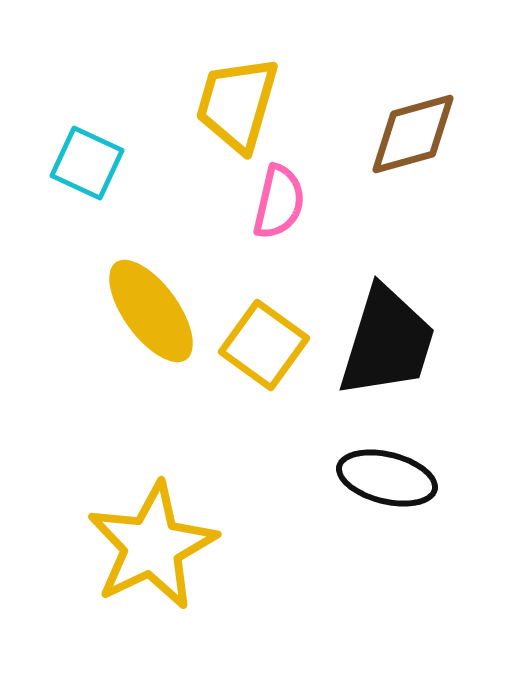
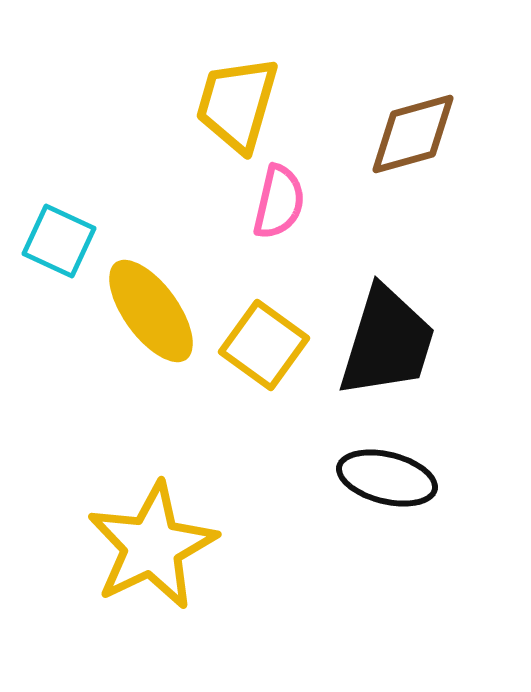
cyan square: moved 28 px left, 78 px down
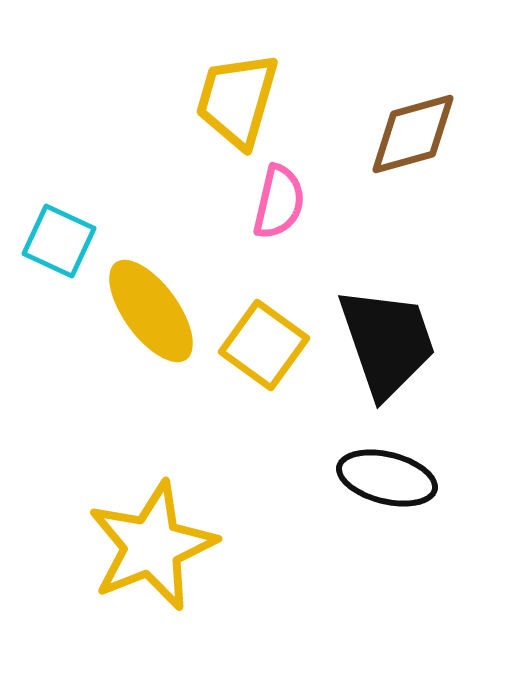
yellow trapezoid: moved 4 px up
black trapezoid: rotated 36 degrees counterclockwise
yellow star: rotated 4 degrees clockwise
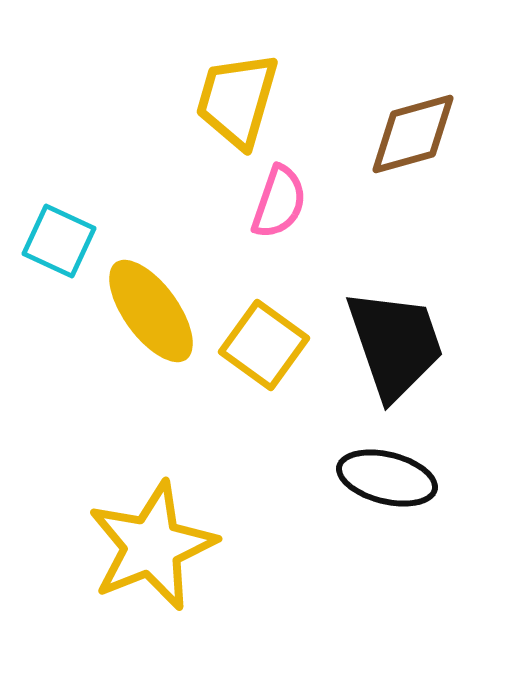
pink semicircle: rotated 6 degrees clockwise
black trapezoid: moved 8 px right, 2 px down
